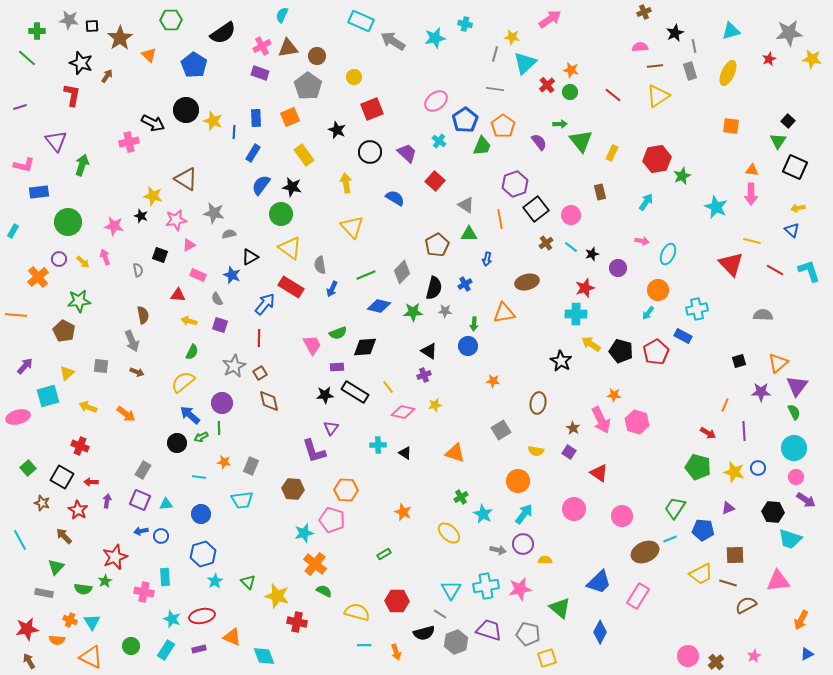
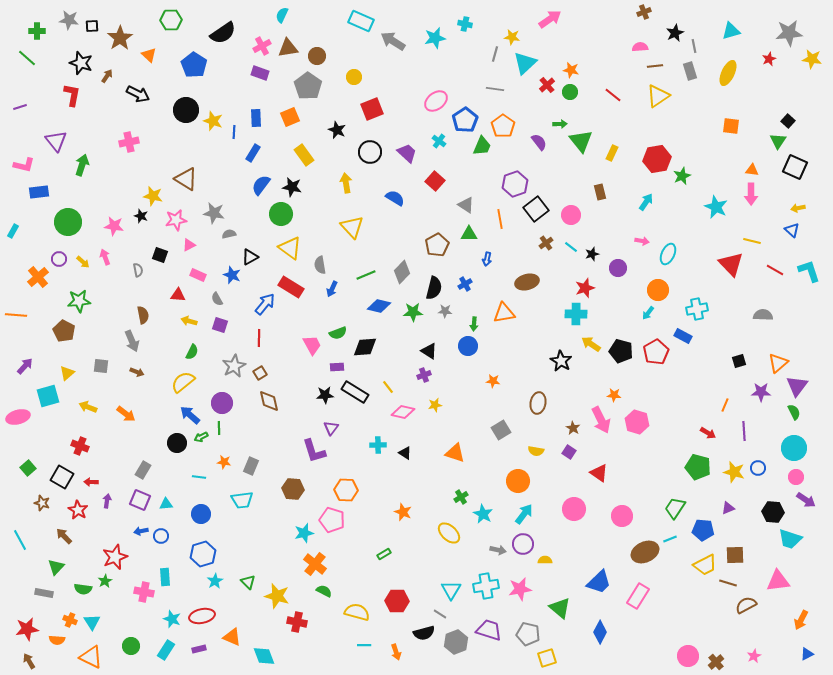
black arrow at (153, 123): moved 15 px left, 29 px up
yellow trapezoid at (701, 574): moved 4 px right, 9 px up
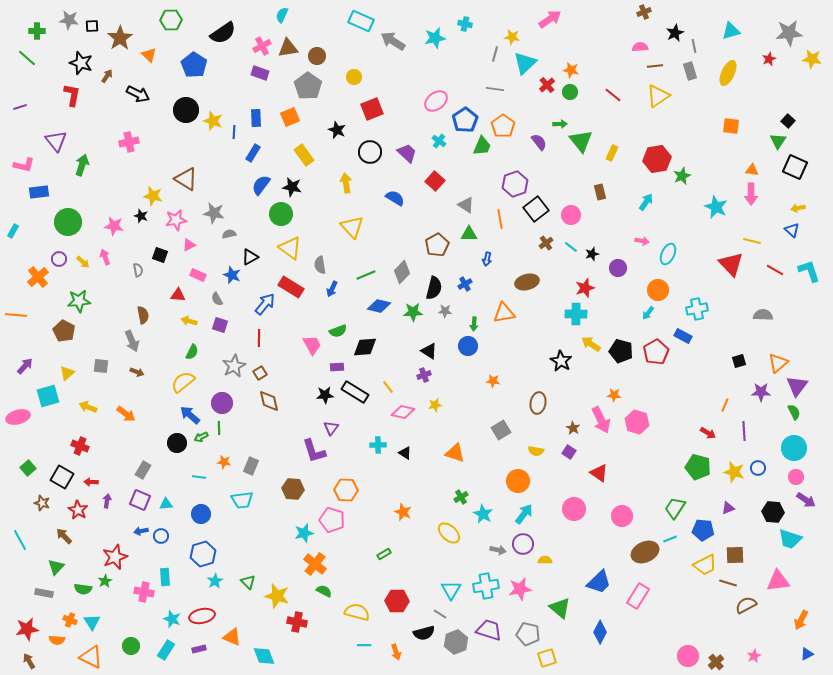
green semicircle at (338, 333): moved 2 px up
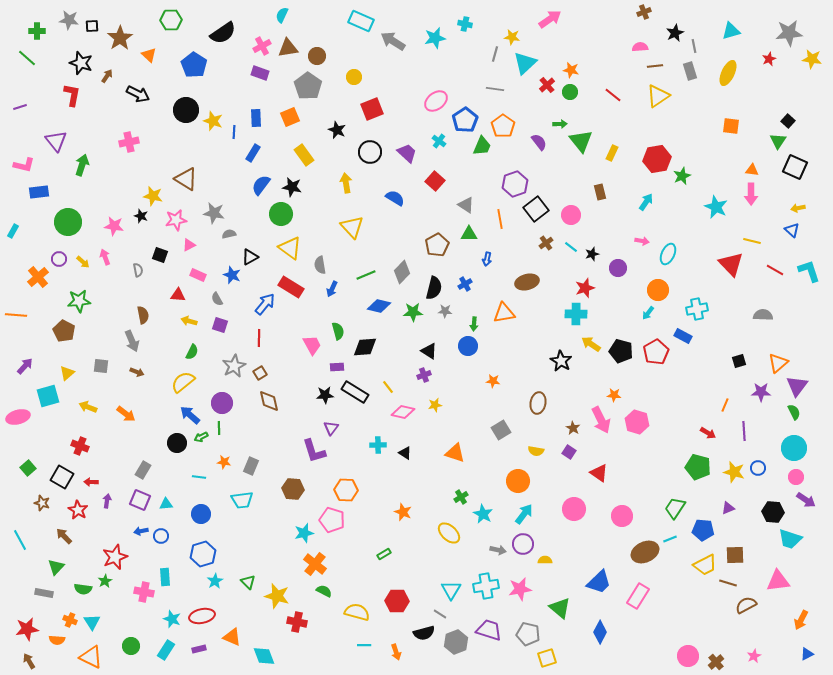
green semicircle at (338, 331): rotated 84 degrees counterclockwise
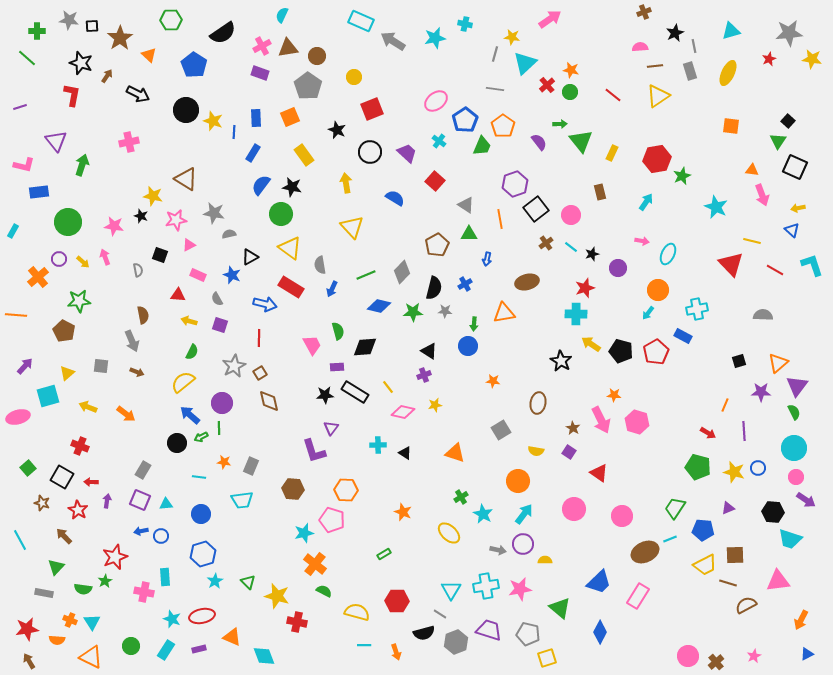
pink arrow at (751, 194): moved 11 px right, 1 px down; rotated 20 degrees counterclockwise
cyan L-shape at (809, 271): moved 3 px right, 6 px up
blue arrow at (265, 304): rotated 65 degrees clockwise
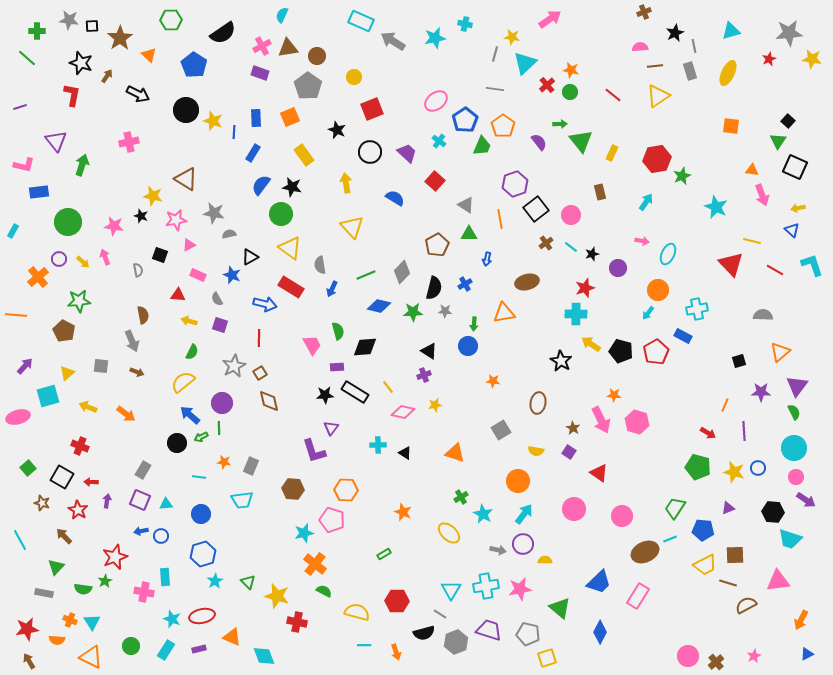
orange triangle at (778, 363): moved 2 px right, 11 px up
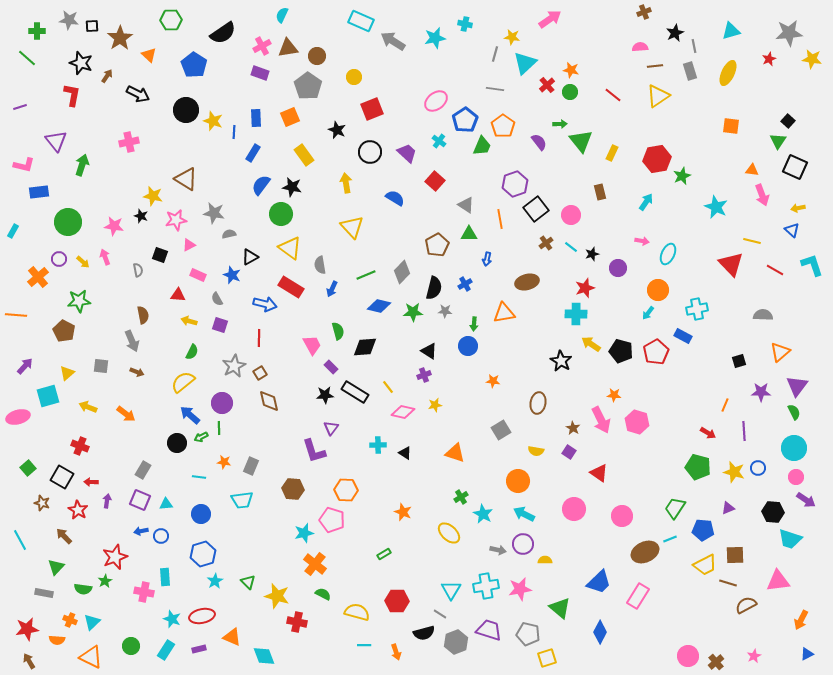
purple rectangle at (337, 367): moved 6 px left; rotated 48 degrees clockwise
cyan arrow at (524, 514): rotated 100 degrees counterclockwise
green semicircle at (324, 591): moved 1 px left, 3 px down
cyan triangle at (92, 622): rotated 18 degrees clockwise
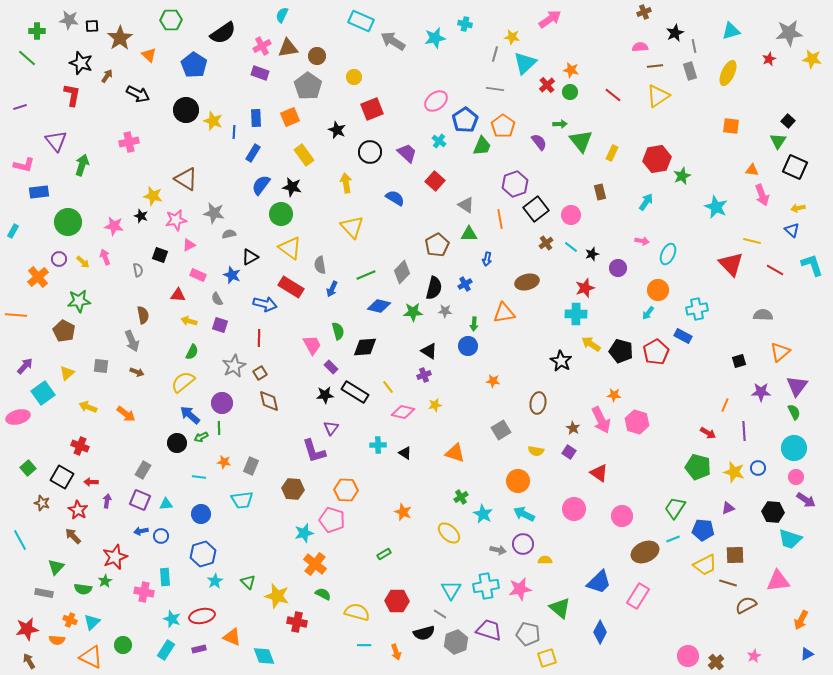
cyan square at (48, 396): moved 5 px left, 3 px up; rotated 20 degrees counterclockwise
brown arrow at (64, 536): moved 9 px right
cyan line at (670, 539): moved 3 px right
green circle at (131, 646): moved 8 px left, 1 px up
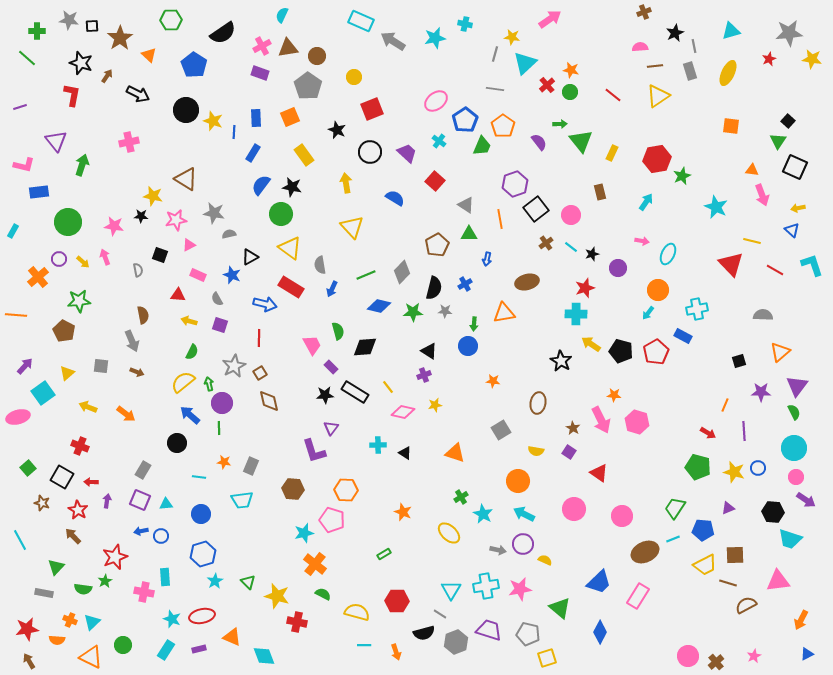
black star at (141, 216): rotated 16 degrees counterclockwise
green arrow at (201, 437): moved 8 px right, 53 px up; rotated 104 degrees clockwise
yellow semicircle at (545, 560): rotated 24 degrees clockwise
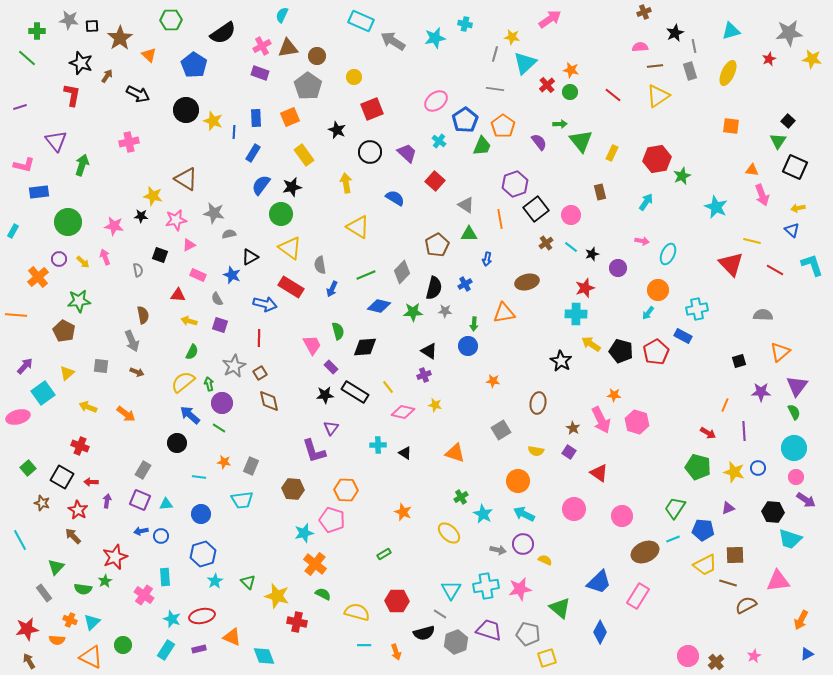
black star at (292, 187): rotated 24 degrees counterclockwise
yellow triangle at (352, 227): moved 6 px right; rotated 15 degrees counterclockwise
yellow star at (435, 405): rotated 24 degrees clockwise
green line at (219, 428): rotated 56 degrees counterclockwise
pink cross at (144, 592): moved 3 px down; rotated 24 degrees clockwise
gray rectangle at (44, 593): rotated 42 degrees clockwise
